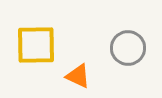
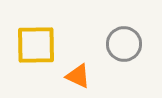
gray circle: moved 4 px left, 4 px up
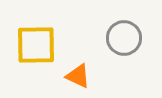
gray circle: moved 6 px up
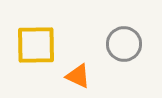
gray circle: moved 6 px down
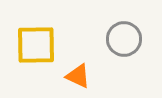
gray circle: moved 5 px up
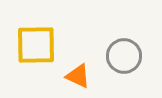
gray circle: moved 17 px down
